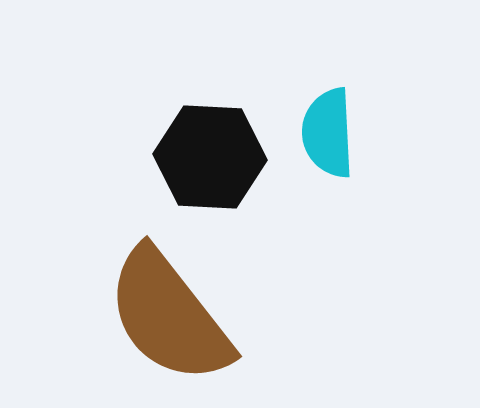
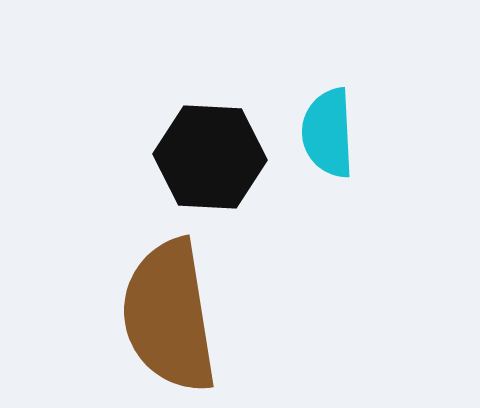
brown semicircle: rotated 29 degrees clockwise
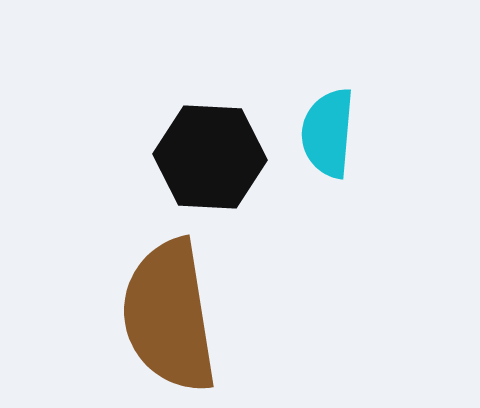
cyan semicircle: rotated 8 degrees clockwise
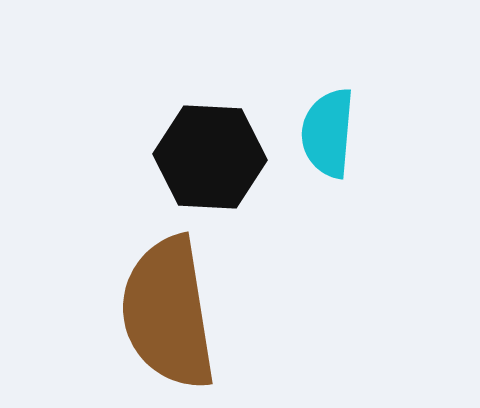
brown semicircle: moved 1 px left, 3 px up
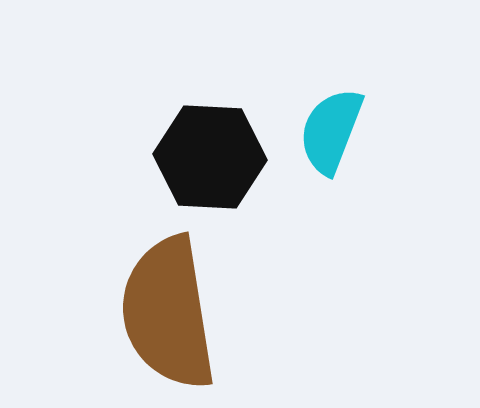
cyan semicircle: moved 3 px right, 2 px up; rotated 16 degrees clockwise
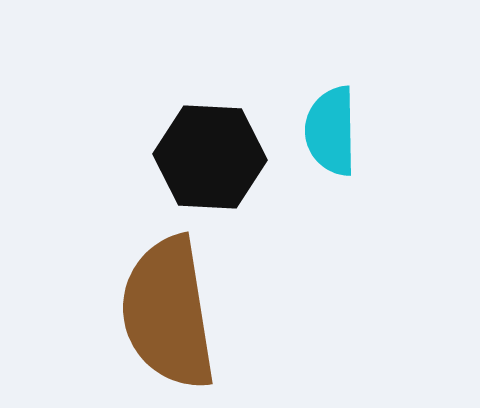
cyan semicircle: rotated 22 degrees counterclockwise
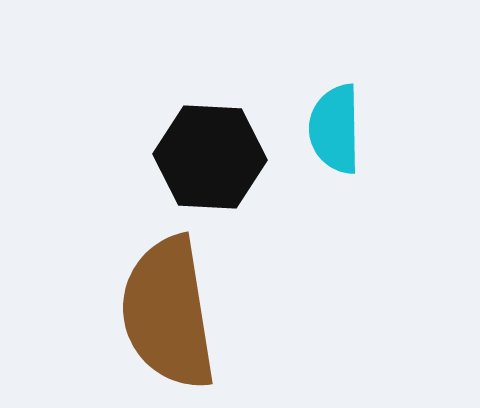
cyan semicircle: moved 4 px right, 2 px up
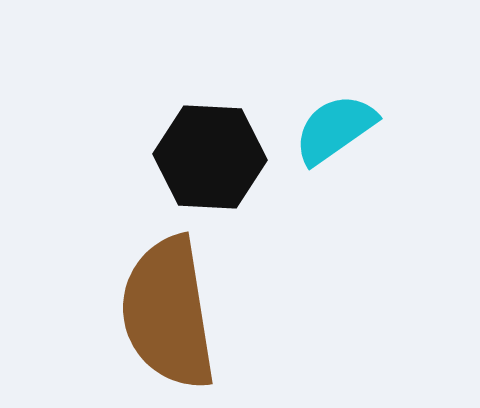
cyan semicircle: rotated 56 degrees clockwise
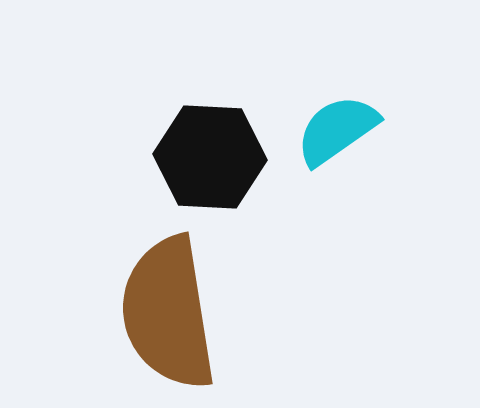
cyan semicircle: moved 2 px right, 1 px down
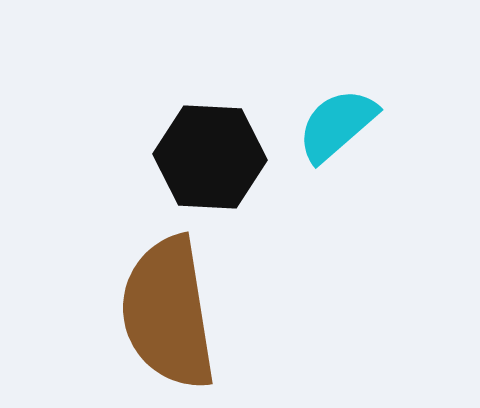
cyan semicircle: moved 5 px up; rotated 6 degrees counterclockwise
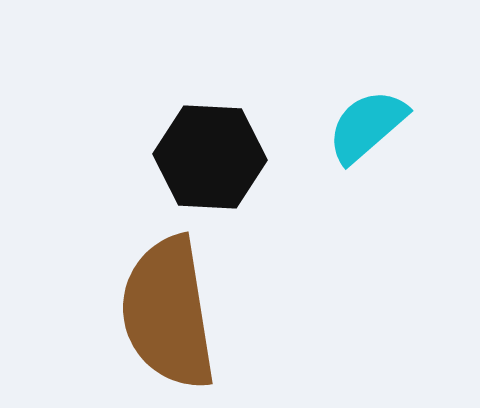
cyan semicircle: moved 30 px right, 1 px down
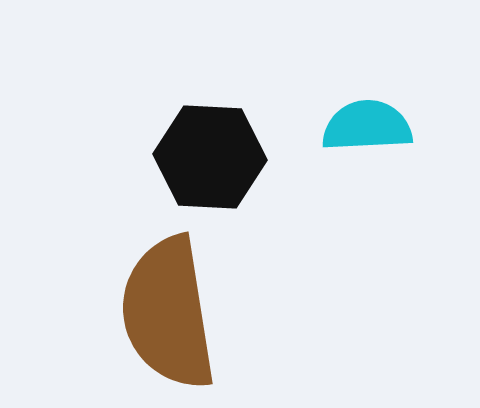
cyan semicircle: rotated 38 degrees clockwise
